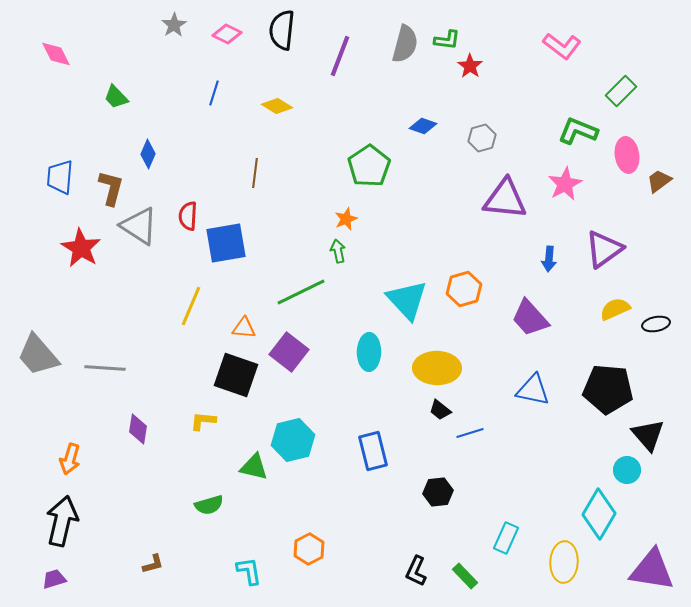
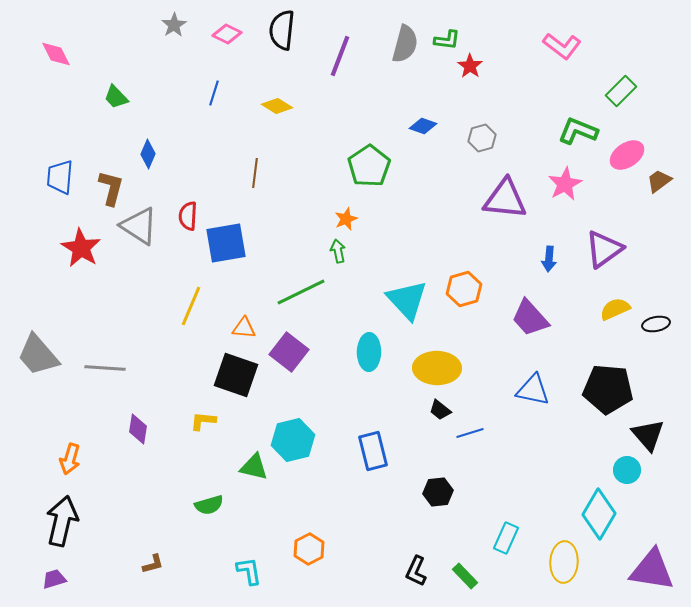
pink ellipse at (627, 155): rotated 64 degrees clockwise
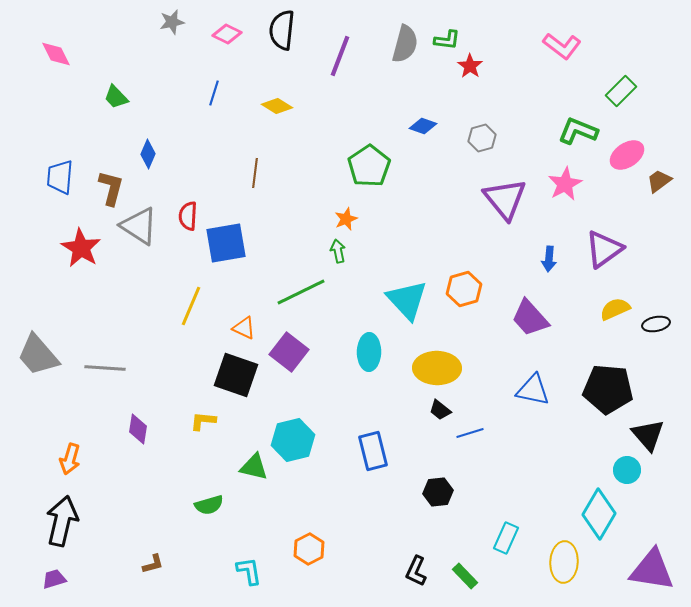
gray star at (174, 25): moved 2 px left, 3 px up; rotated 20 degrees clockwise
purple triangle at (505, 199): rotated 45 degrees clockwise
orange triangle at (244, 328): rotated 20 degrees clockwise
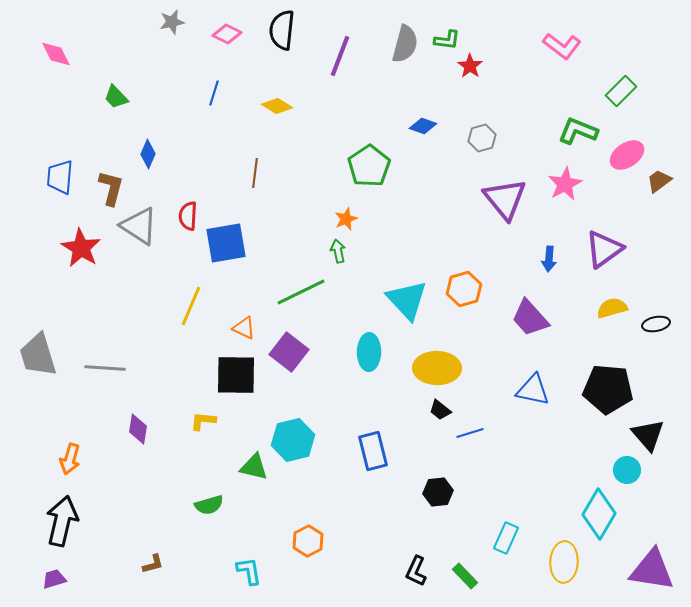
yellow semicircle at (615, 309): moved 3 px left, 1 px up; rotated 8 degrees clockwise
gray trapezoid at (38, 355): rotated 24 degrees clockwise
black square at (236, 375): rotated 18 degrees counterclockwise
orange hexagon at (309, 549): moved 1 px left, 8 px up
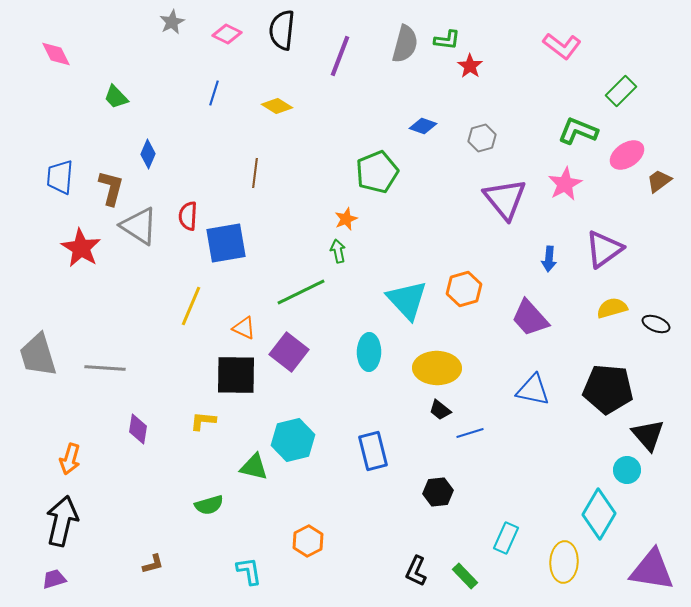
gray star at (172, 22): rotated 15 degrees counterclockwise
green pentagon at (369, 166): moved 8 px right, 6 px down; rotated 12 degrees clockwise
black ellipse at (656, 324): rotated 32 degrees clockwise
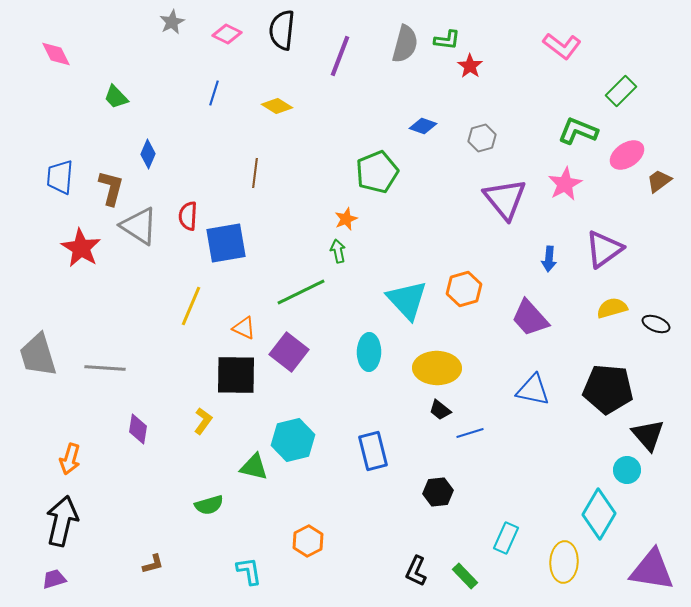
yellow L-shape at (203, 421): rotated 120 degrees clockwise
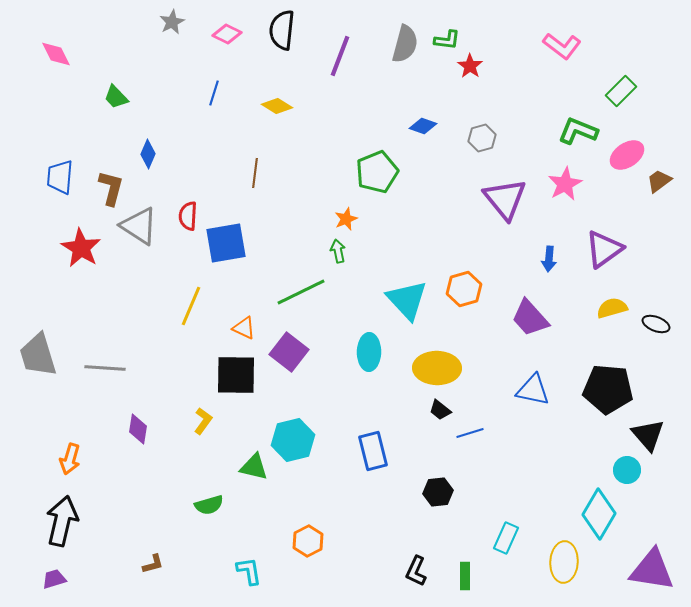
green rectangle at (465, 576): rotated 44 degrees clockwise
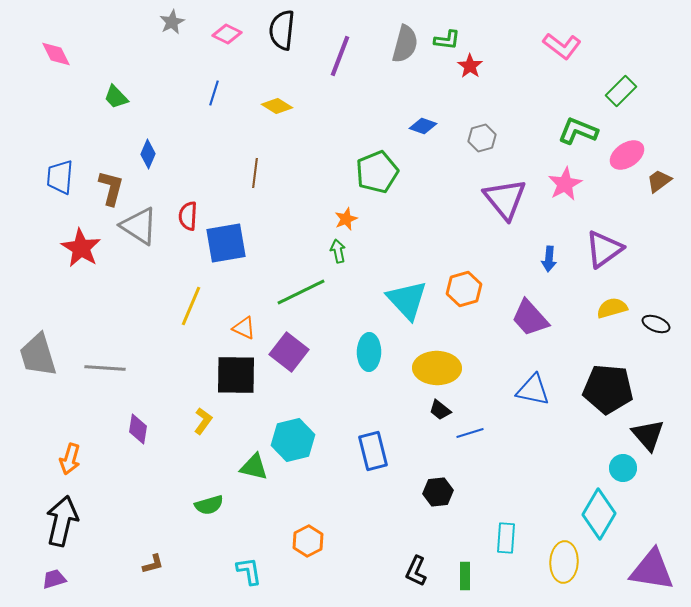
cyan circle at (627, 470): moved 4 px left, 2 px up
cyan rectangle at (506, 538): rotated 20 degrees counterclockwise
